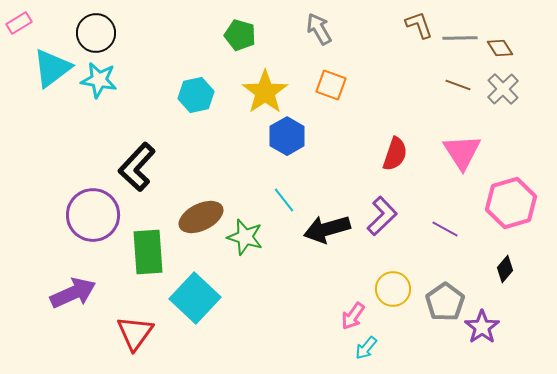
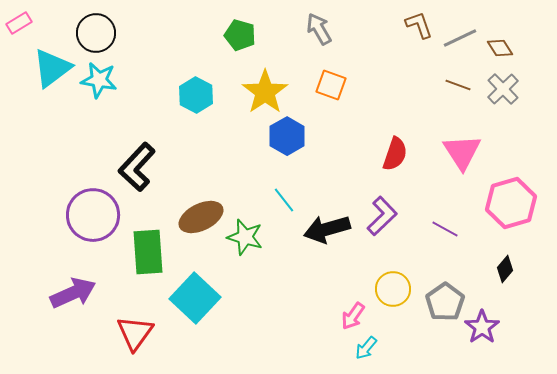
gray line: rotated 24 degrees counterclockwise
cyan hexagon: rotated 20 degrees counterclockwise
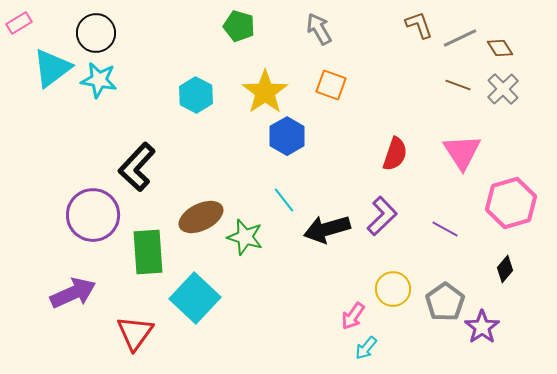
green pentagon: moved 1 px left, 9 px up
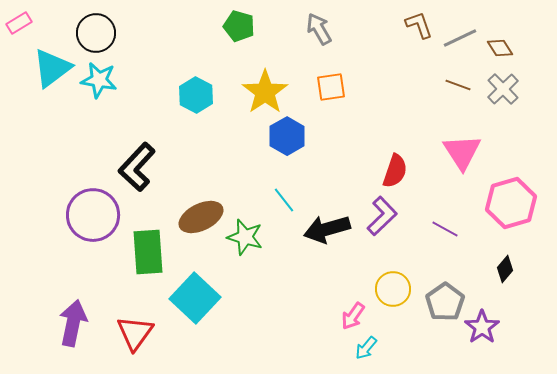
orange square: moved 2 px down; rotated 28 degrees counterclockwise
red semicircle: moved 17 px down
purple arrow: moved 30 px down; rotated 54 degrees counterclockwise
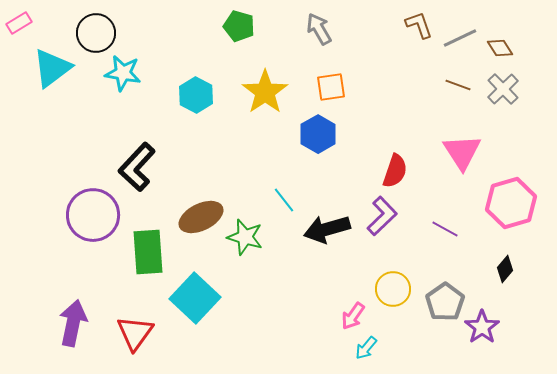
cyan star: moved 24 px right, 7 px up
blue hexagon: moved 31 px right, 2 px up
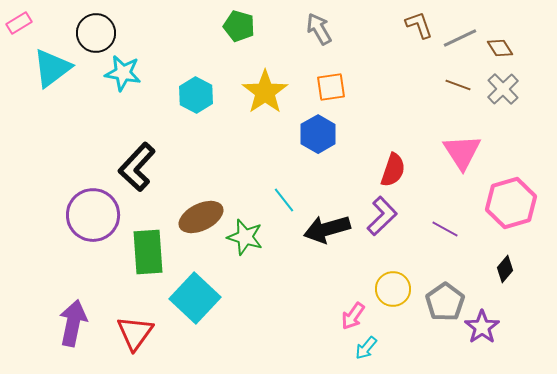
red semicircle: moved 2 px left, 1 px up
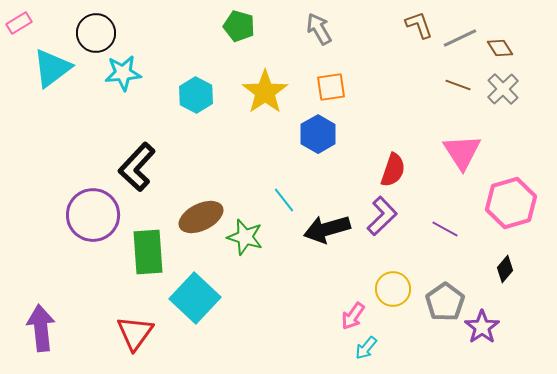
cyan star: rotated 15 degrees counterclockwise
purple arrow: moved 32 px left, 5 px down; rotated 18 degrees counterclockwise
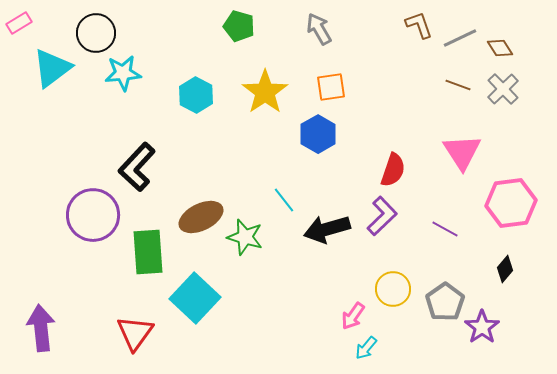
pink hexagon: rotated 9 degrees clockwise
